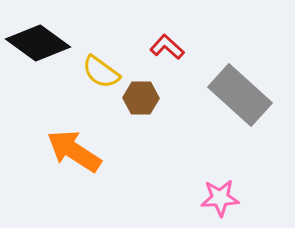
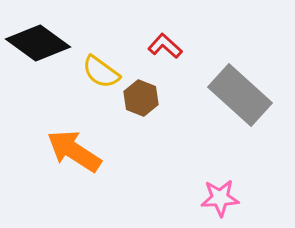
red L-shape: moved 2 px left, 1 px up
brown hexagon: rotated 20 degrees clockwise
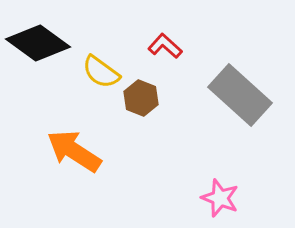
pink star: rotated 24 degrees clockwise
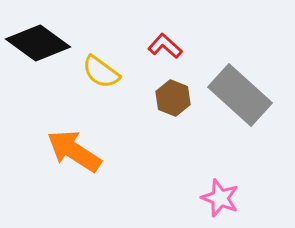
brown hexagon: moved 32 px right
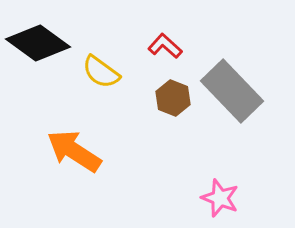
gray rectangle: moved 8 px left, 4 px up; rotated 4 degrees clockwise
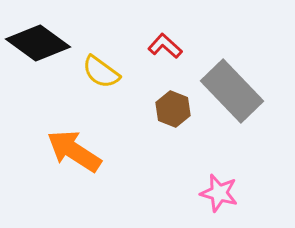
brown hexagon: moved 11 px down
pink star: moved 1 px left, 5 px up; rotated 6 degrees counterclockwise
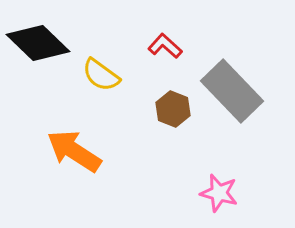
black diamond: rotated 8 degrees clockwise
yellow semicircle: moved 3 px down
